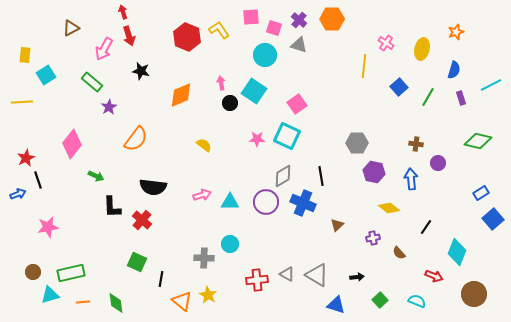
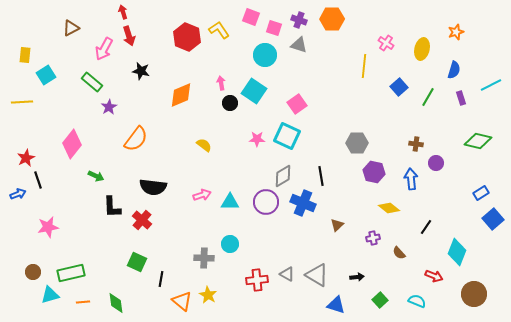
pink square at (251, 17): rotated 24 degrees clockwise
purple cross at (299, 20): rotated 21 degrees counterclockwise
purple circle at (438, 163): moved 2 px left
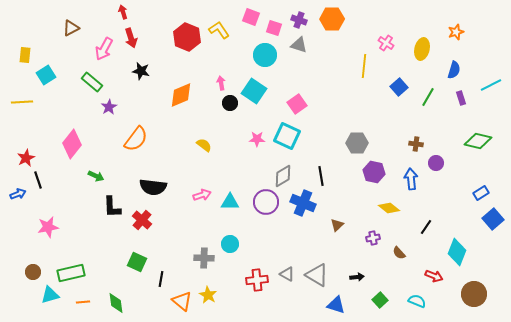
red arrow at (129, 36): moved 2 px right, 2 px down
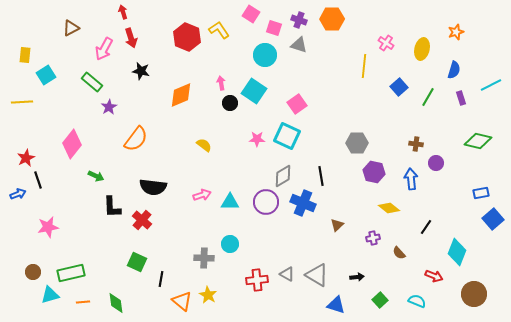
pink square at (251, 17): moved 3 px up; rotated 12 degrees clockwise
blue rectangle at (481, 193): rotated 21 degrees clockwise
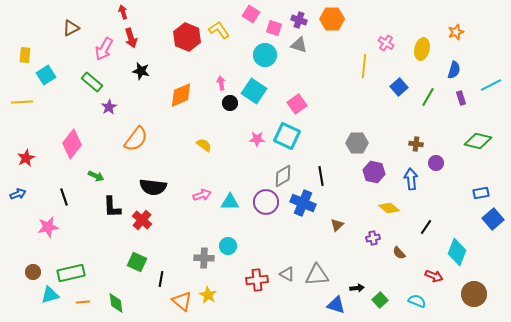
black line at (38, 180): moved 26 px right, 17 px down
cyan circle at (230, 244): moved 2 px left, 2 px down
gray triangle at (317, 275): rotated 35 degrees counterclockwise
black arrow at (357, 277): moved 11 px down
